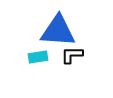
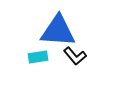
black L-shape: moved 3 px right, 1 px down; rotated 130 degrees counterclockwise
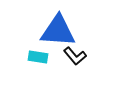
cyan rectangle: rotated 18 degrees clockwise
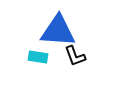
black L-shape: rotated 20 degrees clockwise
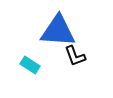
cyan rectangle: moved 8 px left, 8 px down; rotated 24 degrees clockwise
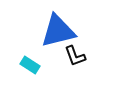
blue triangle: rotated 18 degrees counterclockwise
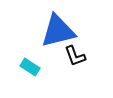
cyan rectangle: moved 2 px down
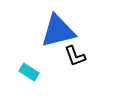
cyan rectangle: moved 1 px left, 5 px down
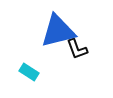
black L-shape: moved 2 px right, 7 px up
